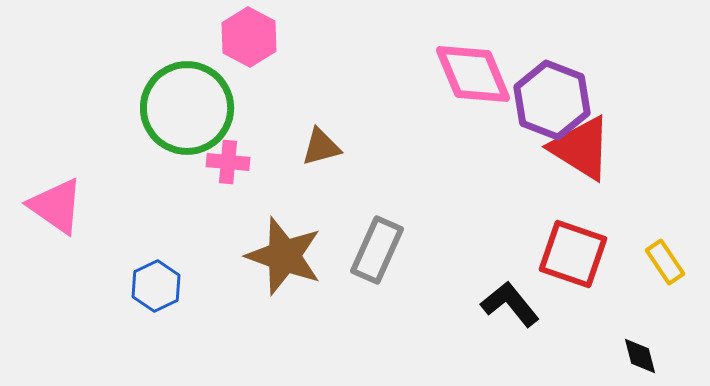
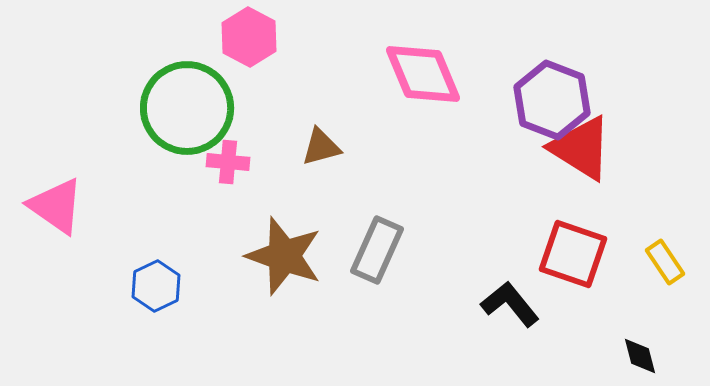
pink diamond: moved 50 px left
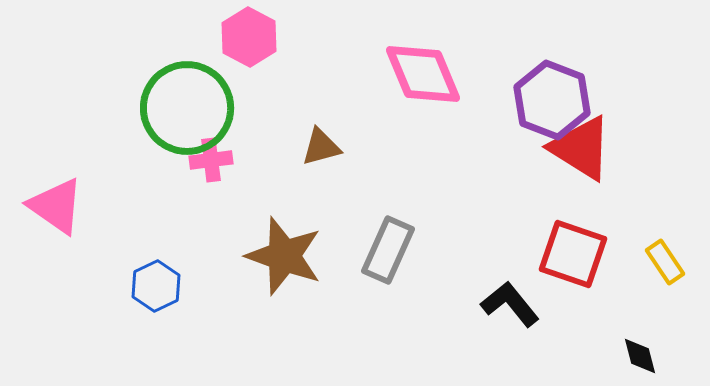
pink cross: moved 17 px left, 2 px up; rotated 12 degrees counterclockwise
gray rectangle: moved 11 px right
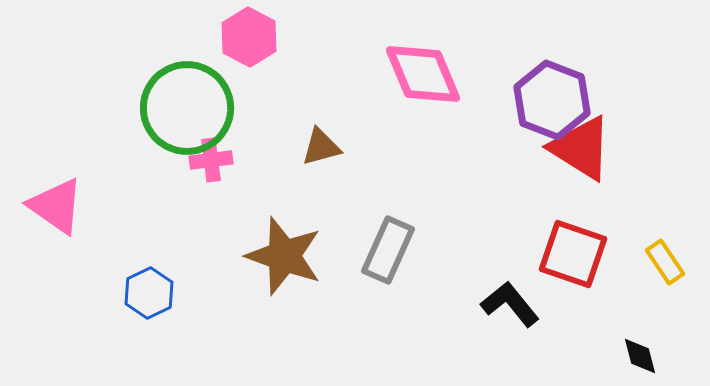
blue hexagon: moved 7 px left, 7 px down
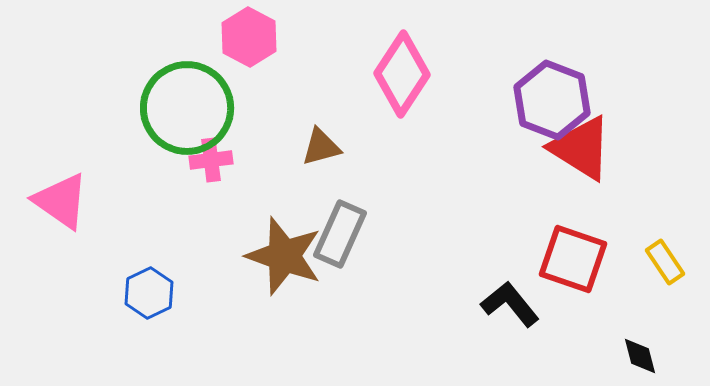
pink diamond: moved 21 px left; rotated 56 degrees clockwise
pink triangle: moved 5 px right, 5 px up
gray rectangle: moved 48 px left, 16 px up
red square: moved 5 px down
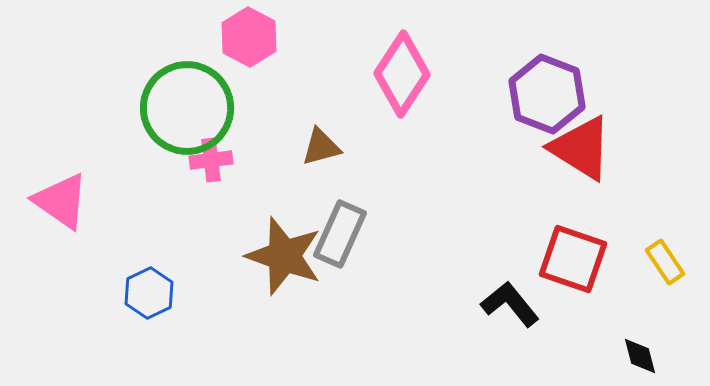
purple hexagon: moved 5 px left, 6 px up
